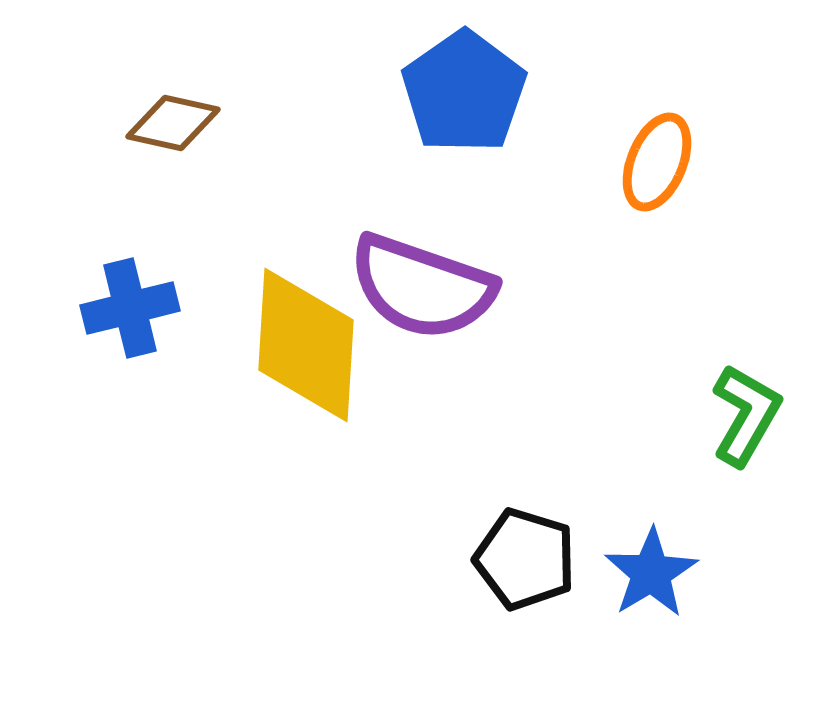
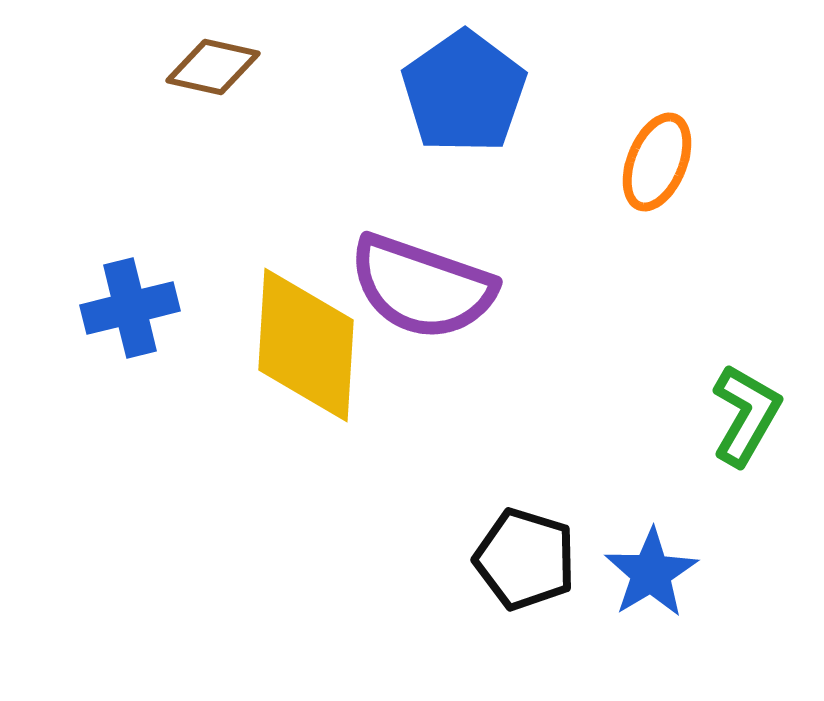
brown diamond: moved 40 px right, 56 px up
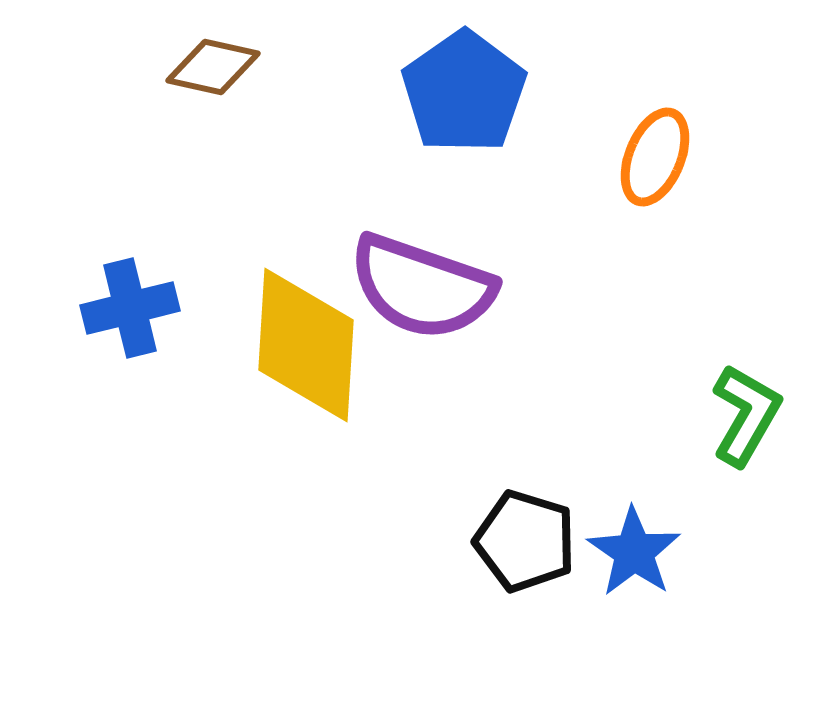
orange ellipse: moved 2 px left, 5 px up
black pentagon: moved 18 px up
blue star: moved 17 px left, 21 px up; rotated 6 degrees counterclockwise
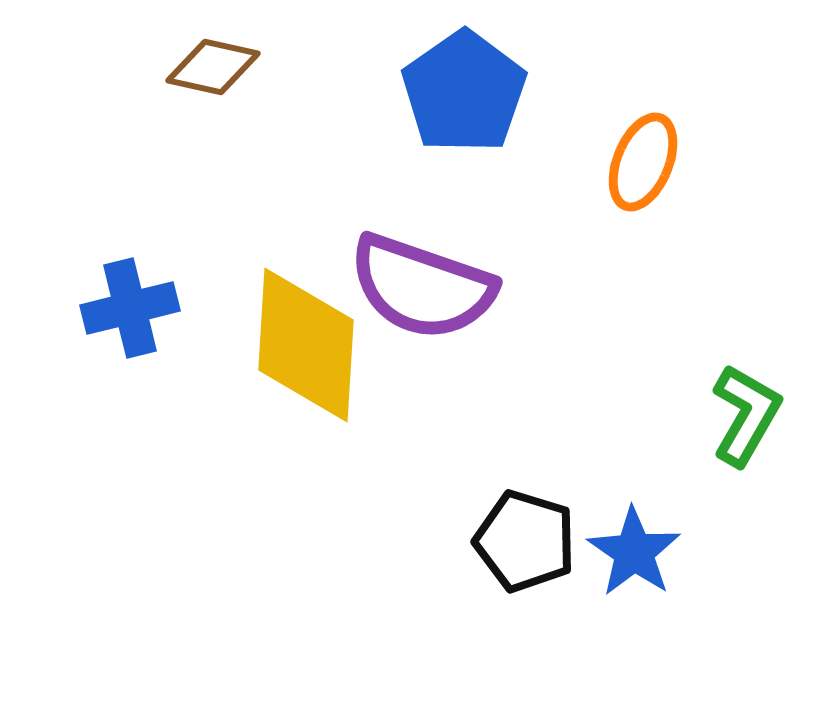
orange ellipse: moved 12 px left, 5 px down
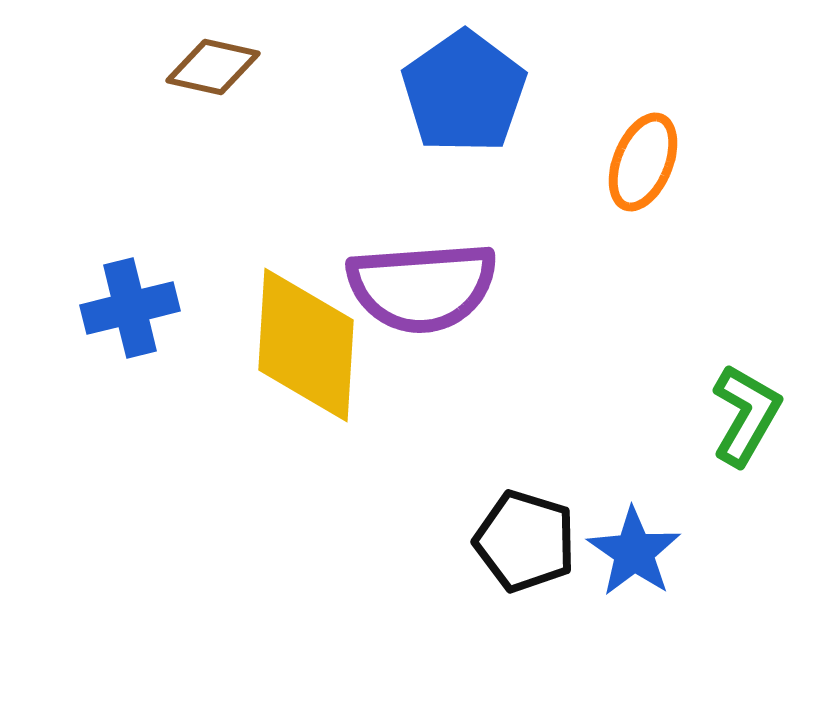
purple semicircle: rotated 23 degrees counterclockwise
